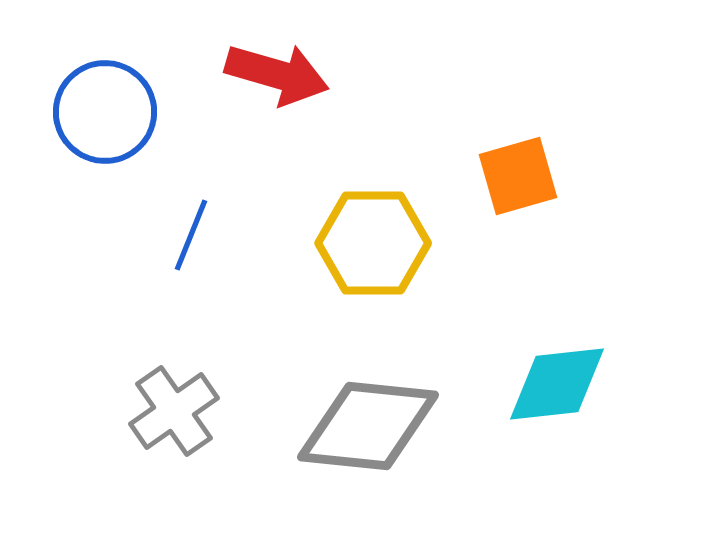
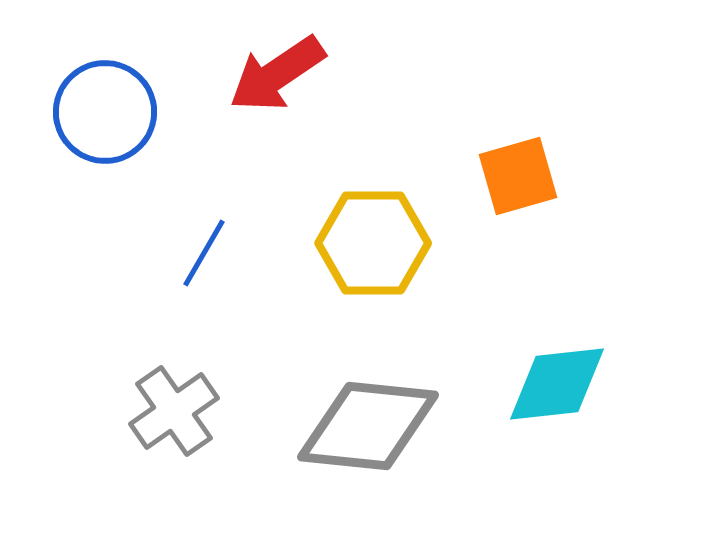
red arrow: rotated 130 degrees clockwise
blue line: moved 13 px right, 18 px down; rotated 8 degrees clockwise
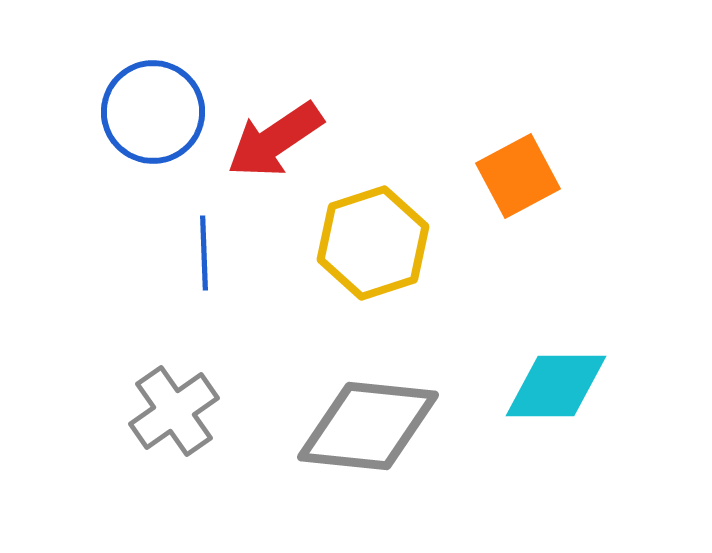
red arrow: moved 2 px left, 66 px down
blue circle: moved 48 px right
orange square: rotated 12 degrees counterclockwise
yellow hexagon: rotated 18 degrees counterclockwise
blue line: rotated 32 degrees counterclockwise
cyan diamond: moved 1 px left, 2 px down; rotated 6 degrees clockwise
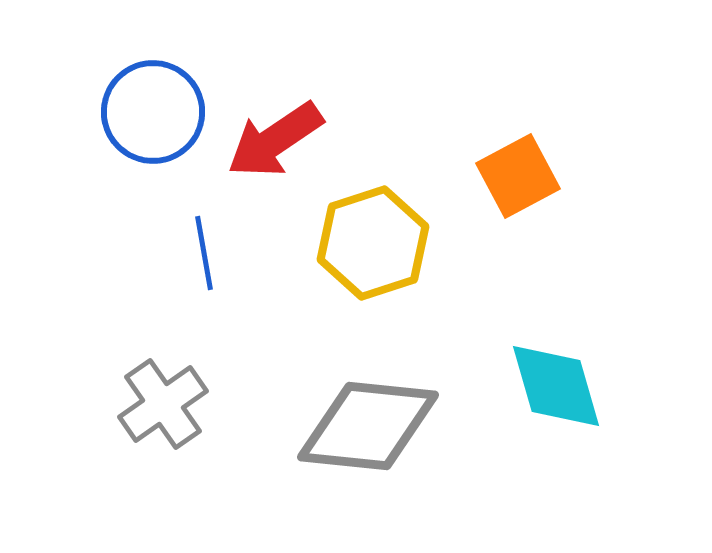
blue line: rotated 8 degrees counterclockwise
cyan diamond: rotated 74 degrees clockwise
gray cross: moved 11 px left, 7 px up
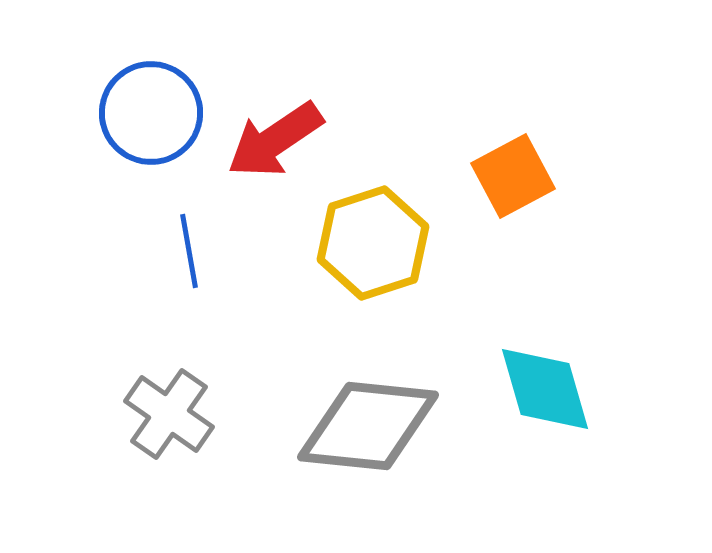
blue circle: moved 2 px left, 1 px down
orange square: moved 5 px left
blue line: moved 15 px left, 2 px up
cyan diamond: moved 11 px left, 3 px down
gray cross: moved 6 px right, 10 px down; rotated 20 degrees counterclockwise
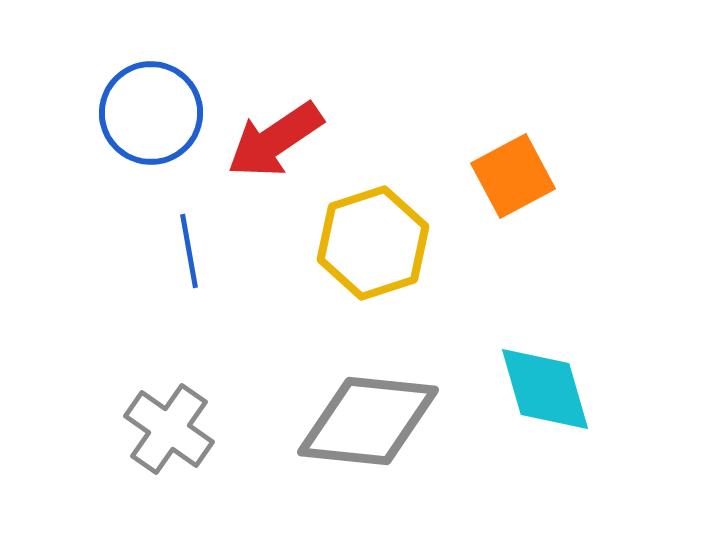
gray cross: moved 15 px down
gray diamond: moved 5 px up
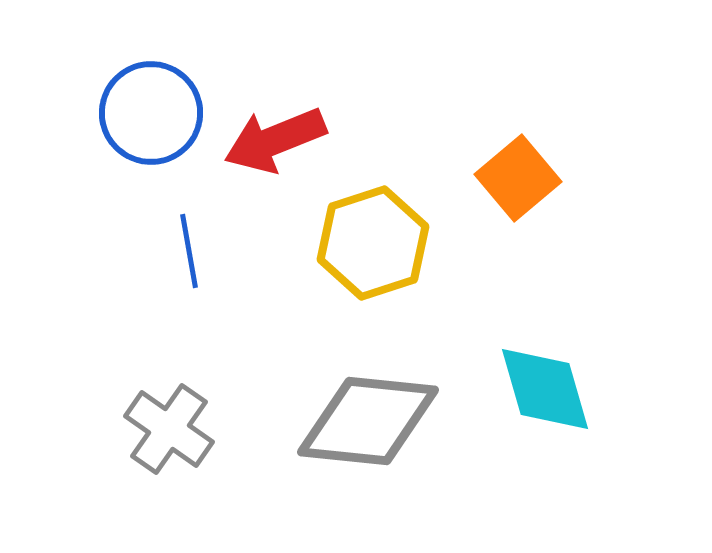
red arrow: rotated 12 degrees clockwise
orange square: moved 5 px right, 2 px down; rotated 12 degrees counterclockwise
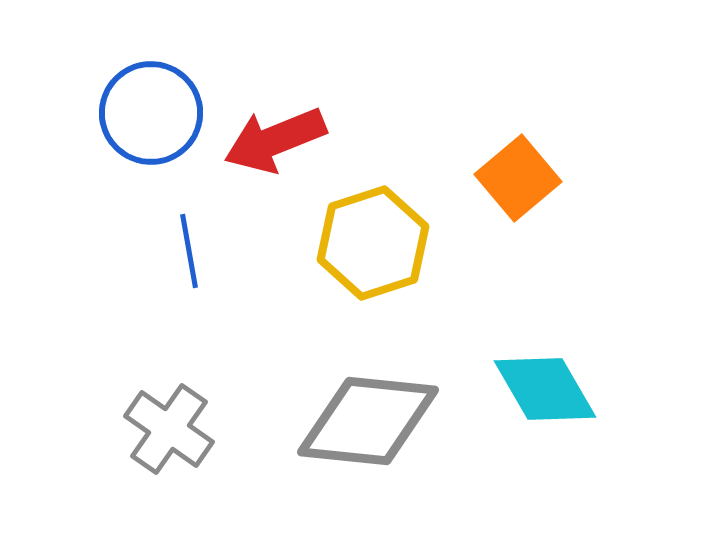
cyan diamond: rotated 14 degrees counterclockwise
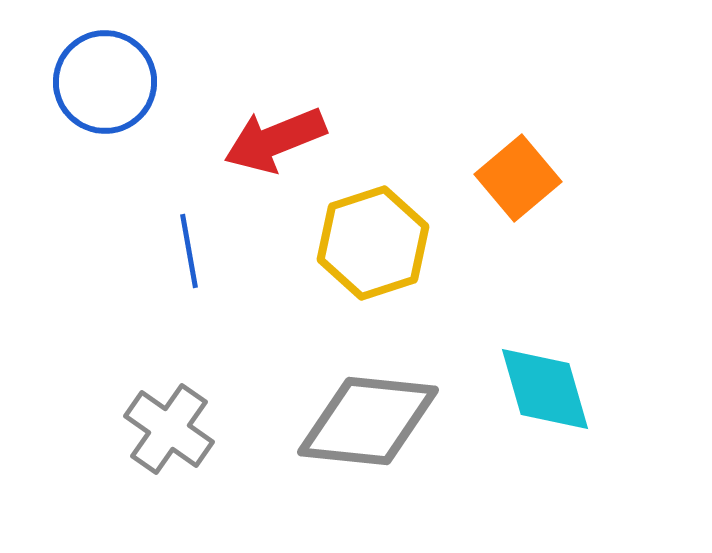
blue circle: moved 46 px left, 31 px up
cyan diamond: rotated 14 degrees clockwise
